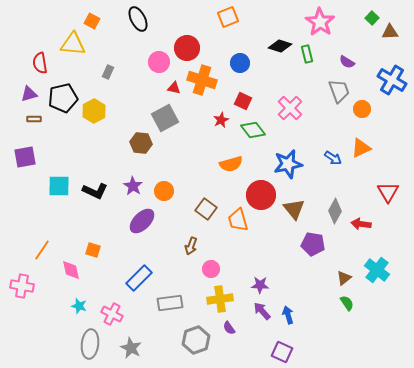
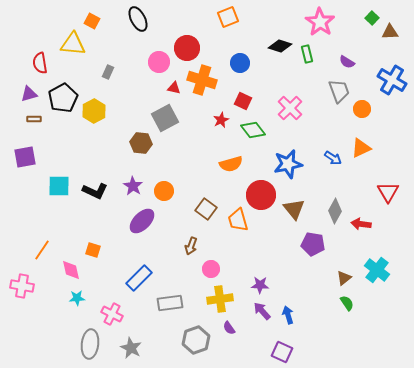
black pentagon at (63, 98): rotated 16 degrees counterclockwise
cyan star at (79, 306): moved 2 px left, 8 px up; rotated 21 degrees counterclockwise
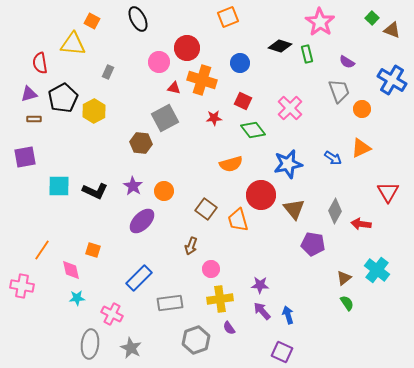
brown triangle at (390, 32): moved 2 px right, 2 px up; rotated 24 degrees clockwise
red star at (221, 120): moved 7 px left, 2 px up; rotated 21 degrees clockwise
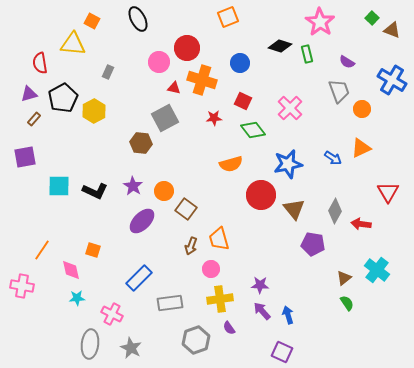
brown rectangle at (34, 119): rotated 48 degrees counterclockwise
brown square at (206, 209): moved 20 px left
orange trapezoid at (238, 220): moved 19 px left, 19 px down
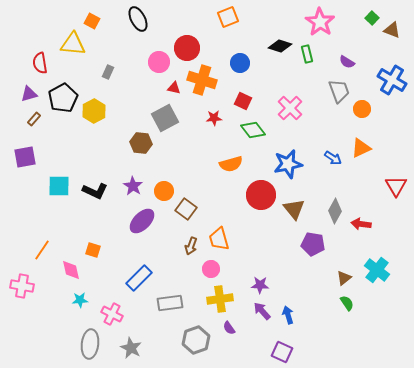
red triangle at (388, 192): moved 8 px right, 6 px up
cyan star at (77, 298): moved 3 px right, 2 px down
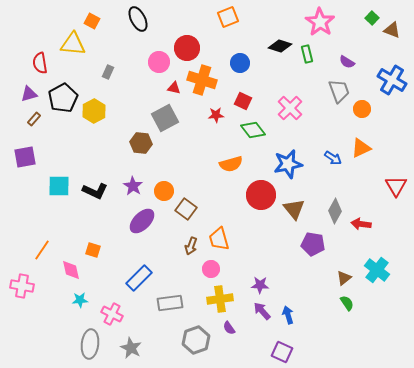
red star at (214, 118): moved 2 px right, 3 px up
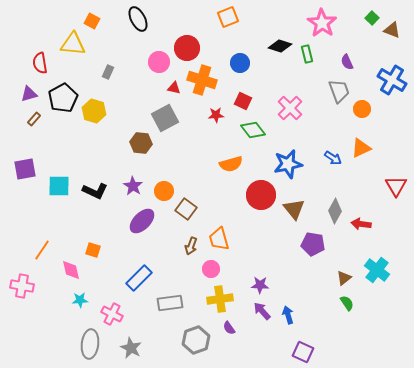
pink star at (320, 22): moved 2 px right, 1 px down
purple semicircle at (347, 62): rotated 35 degrees clockwise
yellow hexagon at (94, 111): rotated 15 degrees counterclockwise
purple square at (25, 157): moved 12 px down
purple square at (282, 352): moved 21 px right
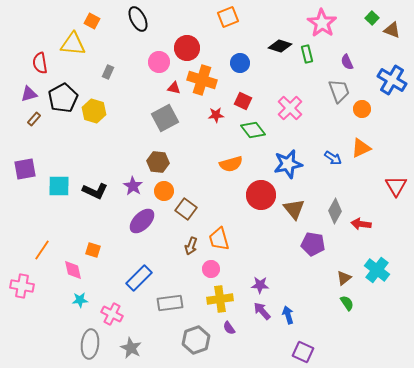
brown hexagon at (141, 143): moved 17 px right, 19 px down
pink diamond at (71, 270): moved 2 px right
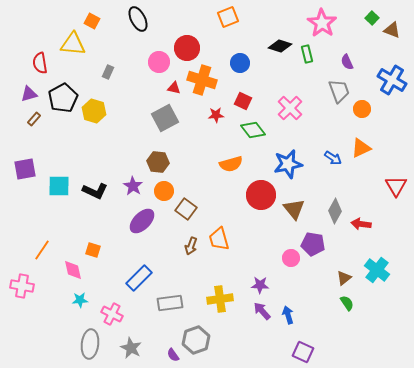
pink circle at (211, 269): moved 80 px right, 11 px up
purple semicircle at (229, 328): moved 56 px left, 27 px down
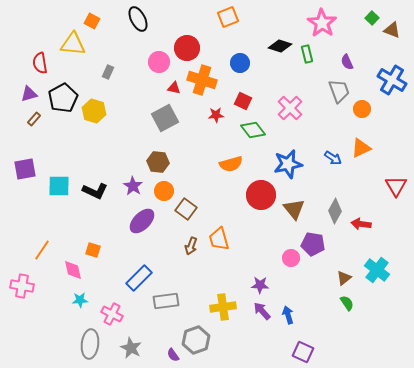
yellow cross at (220, 299): moved 3 px right, 8 px down
gray rectangle at (170, 303): moved 4 px left, 2 px up
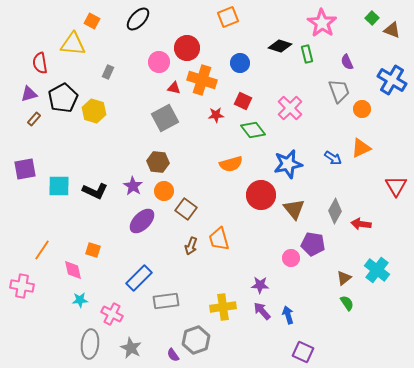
black ellipse at (138, 19): rotated 70 degrees clockwise
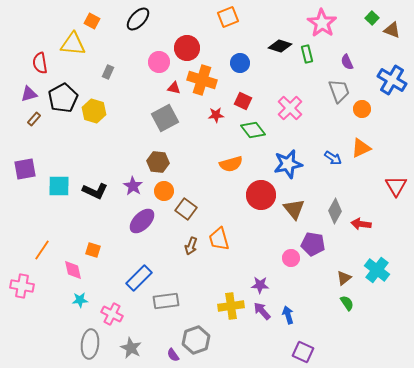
yellow cross at (223, 307): moved 8 px right, 1 px up
